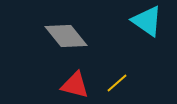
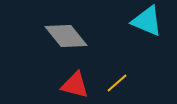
cyan triangle: rotated 12 degrees counterclockwise
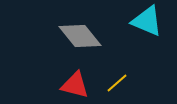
gray diamond: moved 14 px right
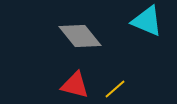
yellow line: moved 2 px left, 6 px down
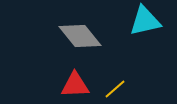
cyan triangle: moved 2 px left; rotated 36 degrees counterclockwise
red triangle: rotated 16 degrees counterclockwise
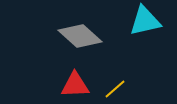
gray diamond: rotated 9 degrees counterclockwise
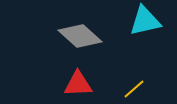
red triangle: moved 3 px right, 1 px up
yellow line: moved 19 px right
